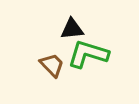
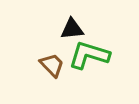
green L-shape: moved 1 px right, 1 px down
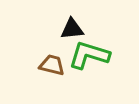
brown trapezoid: rotated 32 degrees counterclockwise
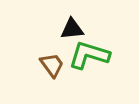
brown trapezoid: rotated 40 degrees clockwise
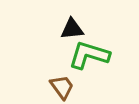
brown trapezoid: moved 10 px right, 22 px down
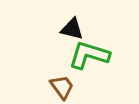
black triangle: rotated 20 degrees clockwise
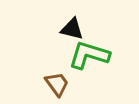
brown trapezoid: moved 5 px left, 3 px up
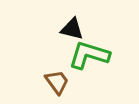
brown trapezoid: moved 2 px up
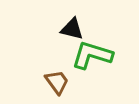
green L-shape: moved 3 px right
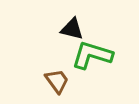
brown trapezoid: moved 1 px up
